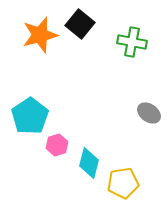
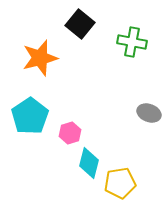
orange star: moved 23 px down
gray ellipse: rotated 15 degrees counterclockwise
pink hexagon: moved 13 px right, 12 px up
yellow pentagon: moved 3 px left
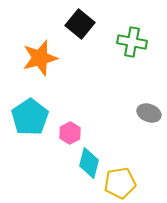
cyan pentagon: moved 1 px down
pink hexagon: rotated 10 degrees counterclockwise
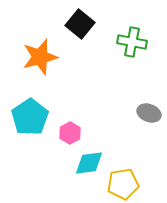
orange star: moved 1 px up
cyan diamond: rotated 68 degrees clockwise
yellow pentagon: moved 3 px right, 1 px down
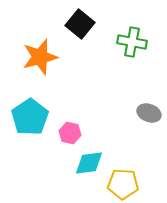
pink hexagon: rotated 20 degrees counterclockwise
yellow pentagon: rotated 12 degrees clockwise
